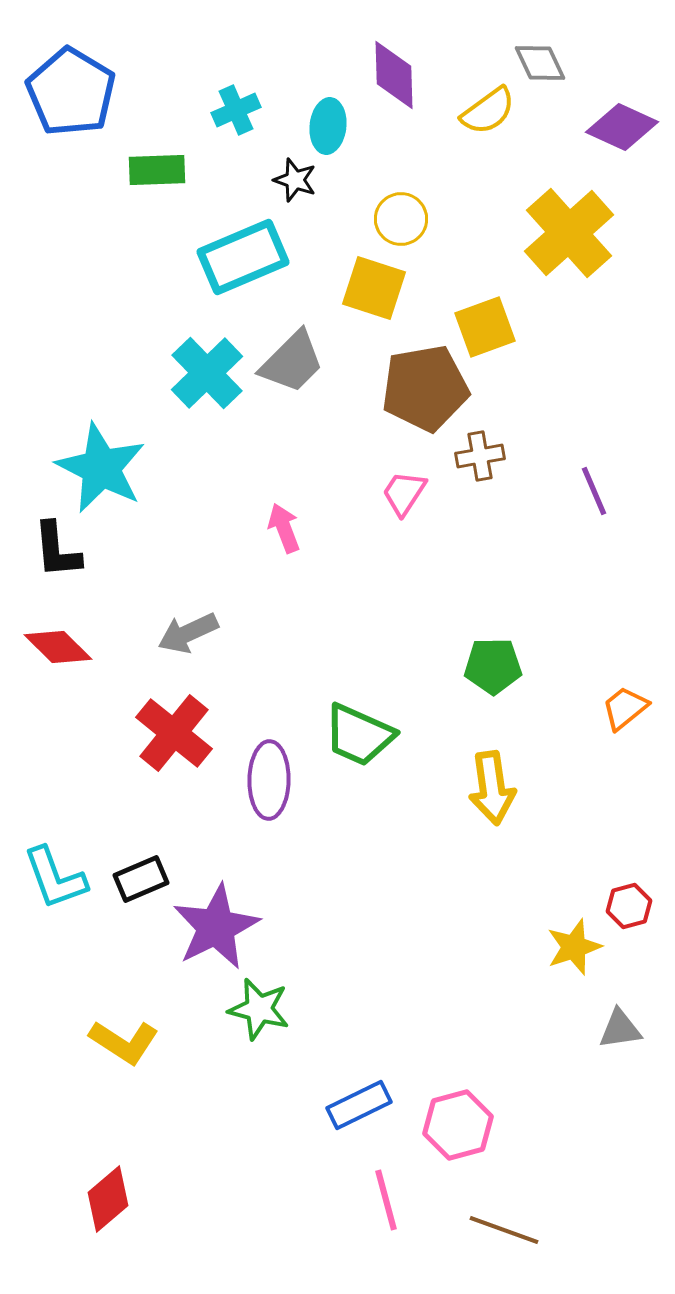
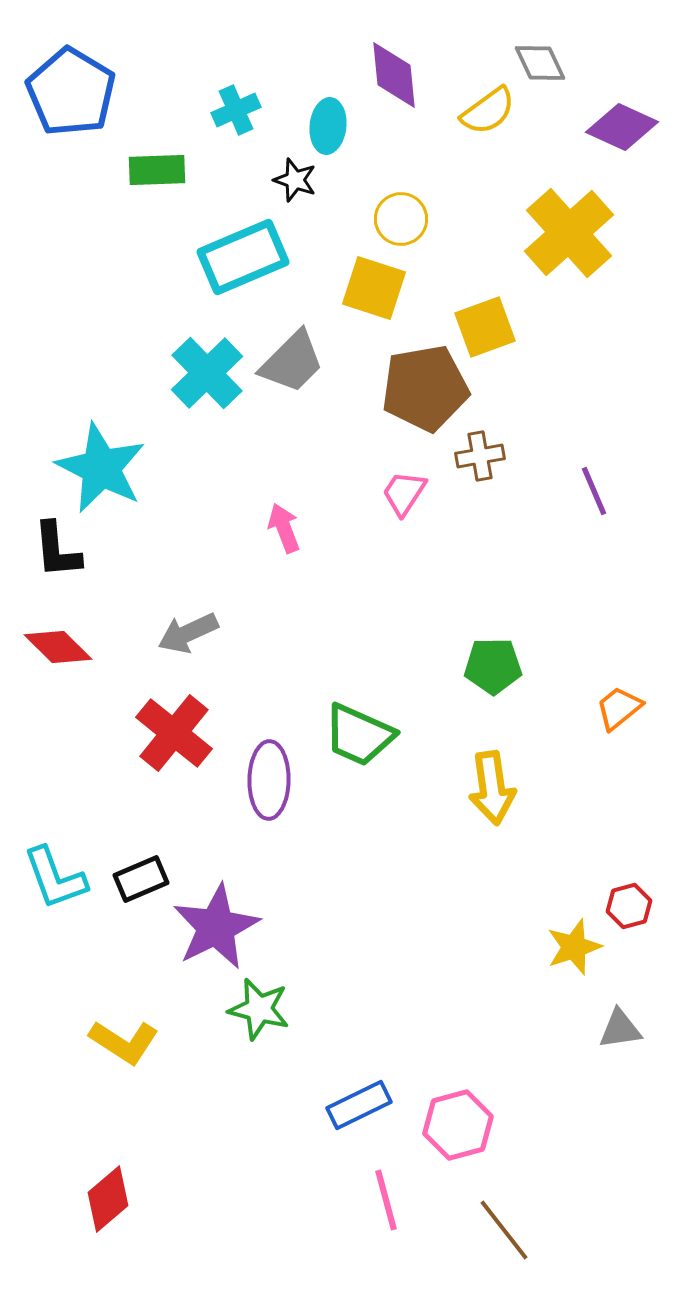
purple diamond at (394, 75): rotated 4 degrees counterclockwise
orange trapezoid at (625, 708): moved 6 px left
brown line at (504, 1230): rotated 32 degrees clockwise
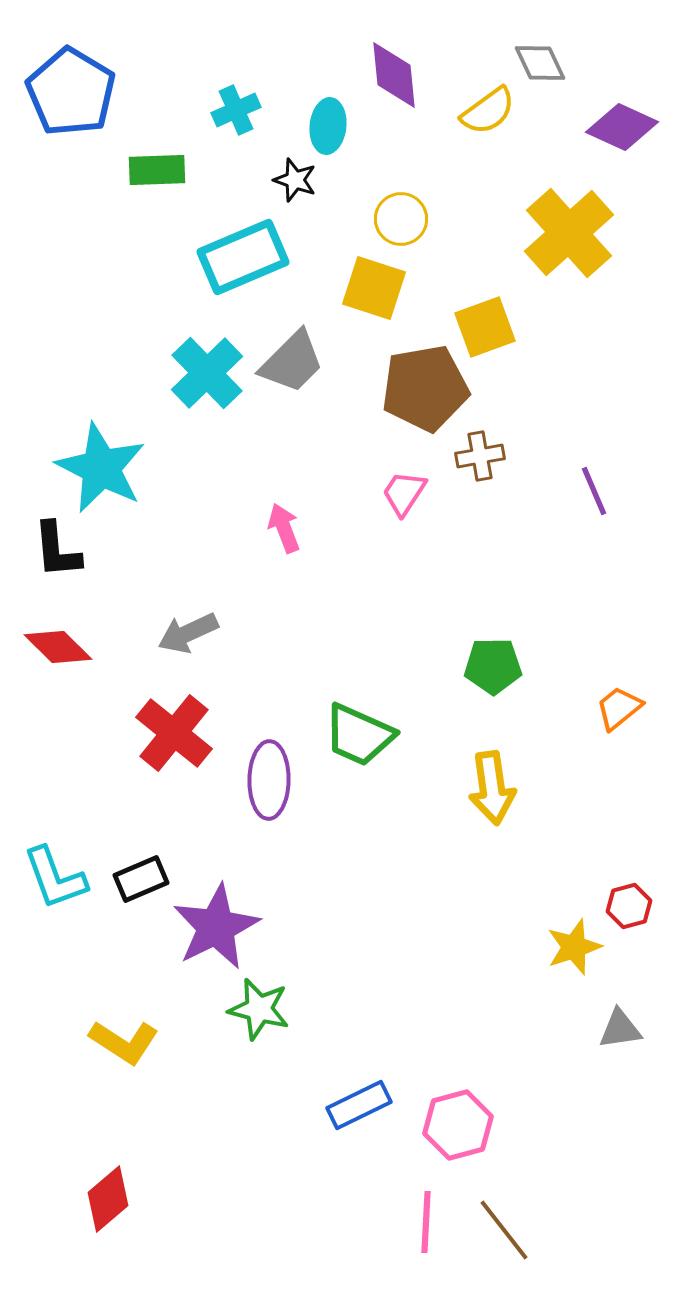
pink line at (386, 1200): moved 40 px right, 22 px down; rotated 18 degrees clockwise
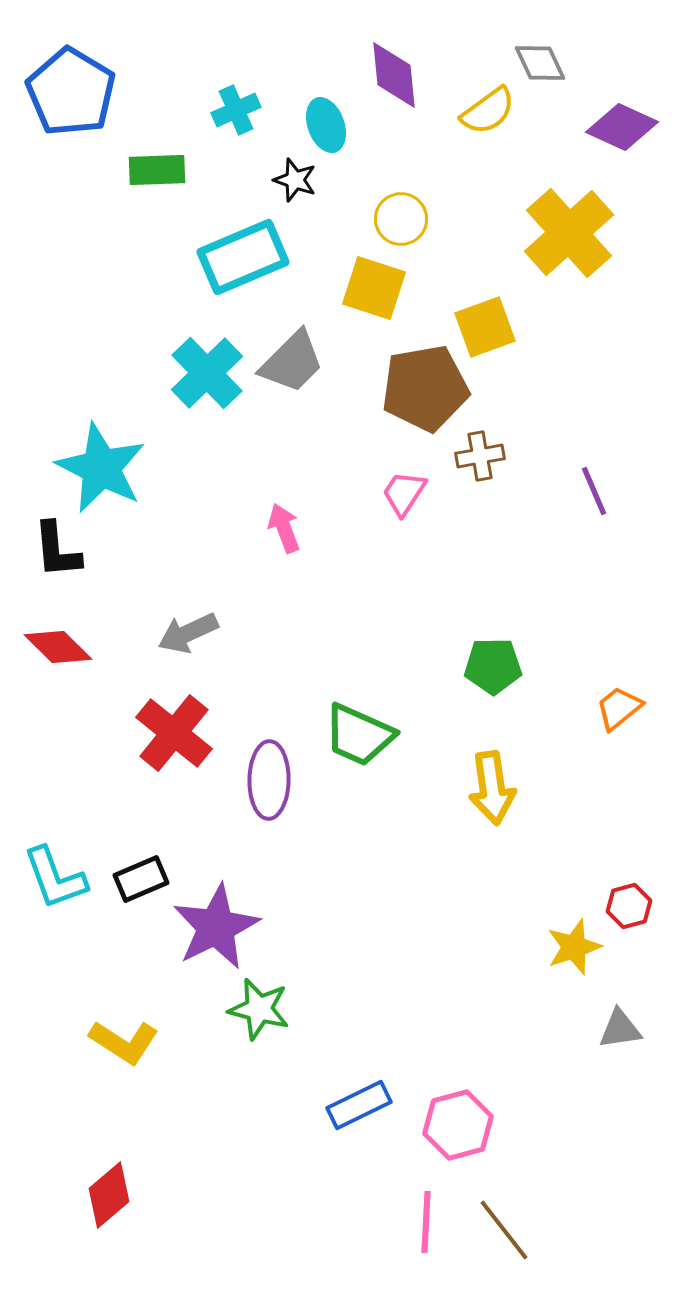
cyan ellipse at (328, 126): moved 2 px left, 1 px up; rotated 26 degrees counterclockwise
red diamond at (108, 1199): moved 1 px right, 4 px up
